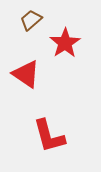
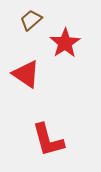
red L-shape: moved 1 px left, 4 px down
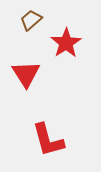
red star: moved 1 px right
red triangle: rotated 24 degrees clockwise
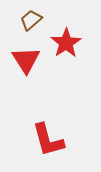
red triangle: moved 14 px up
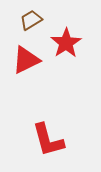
brown trapezoid: rotated 10 degrees clockwise
red triangle: rotated 36 degrees clockwise
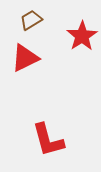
red star: moved 16 px right, 7 px up
red triangle: moved 1 px left, 2 px up
